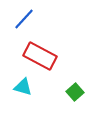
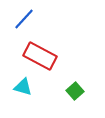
green square: moved 1 px up
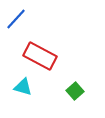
blue line: moved 8 px left
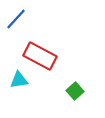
cyan triangle: moved 4 px left, 7 px up; rotated 24 degrees counterclockwise
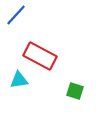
blue line: moved 4 px up
green square: rotated 30 degrees counterclockwise
